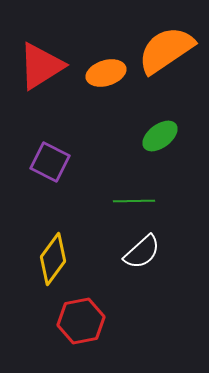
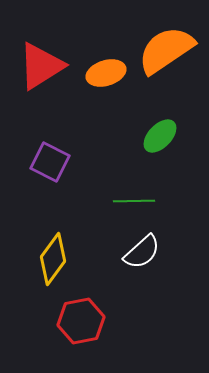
green ellipse: rotated 9 degrees counterclockwise
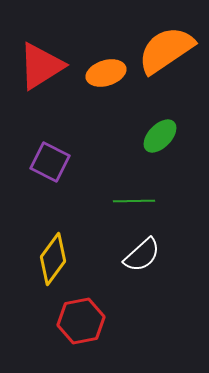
white semicircle: moved 3 px down
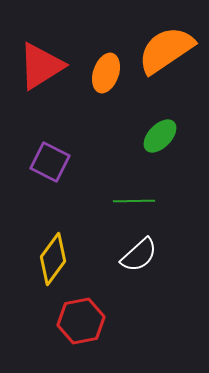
orange ellipse: rotated 54 degrees counterclockwise
white semicircle: moved 3 px left
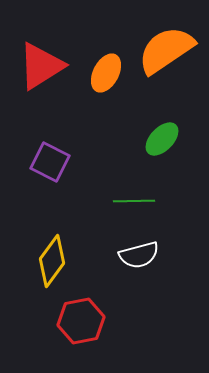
orange ellipse: rotated 9 degrees clockwise
green ellipse: moved 2 px right, 3 px down
white semicircle: rotated 27 degrees clockwise
yellow diamond: moved 1 px left, 2 px down
